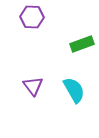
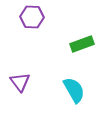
purple triangle: moved 13 px left, 4 px up
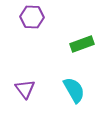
purple triangle: moved 5 px right, 7 px down
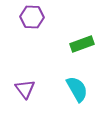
cyan semicircle: moved 3 px right, 1 px up
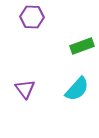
green rectangle: moved 2 px down
cyan semicircle: rotated 72 degrees clockwise
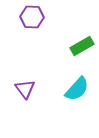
green rectangle: rotated 10 degrees counterclockwise
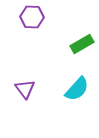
green rectangle: moved 2 px up
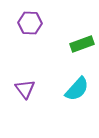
purple hexagon: moved 2 px left, 6 px down
green rectangle: rotated 10 degrees clockwise
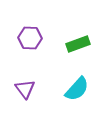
purple hexagon: moved 15 px down
green rectangle: moved 4 px left
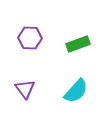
cyan semicircle: moved 1 px left, 2 px down
